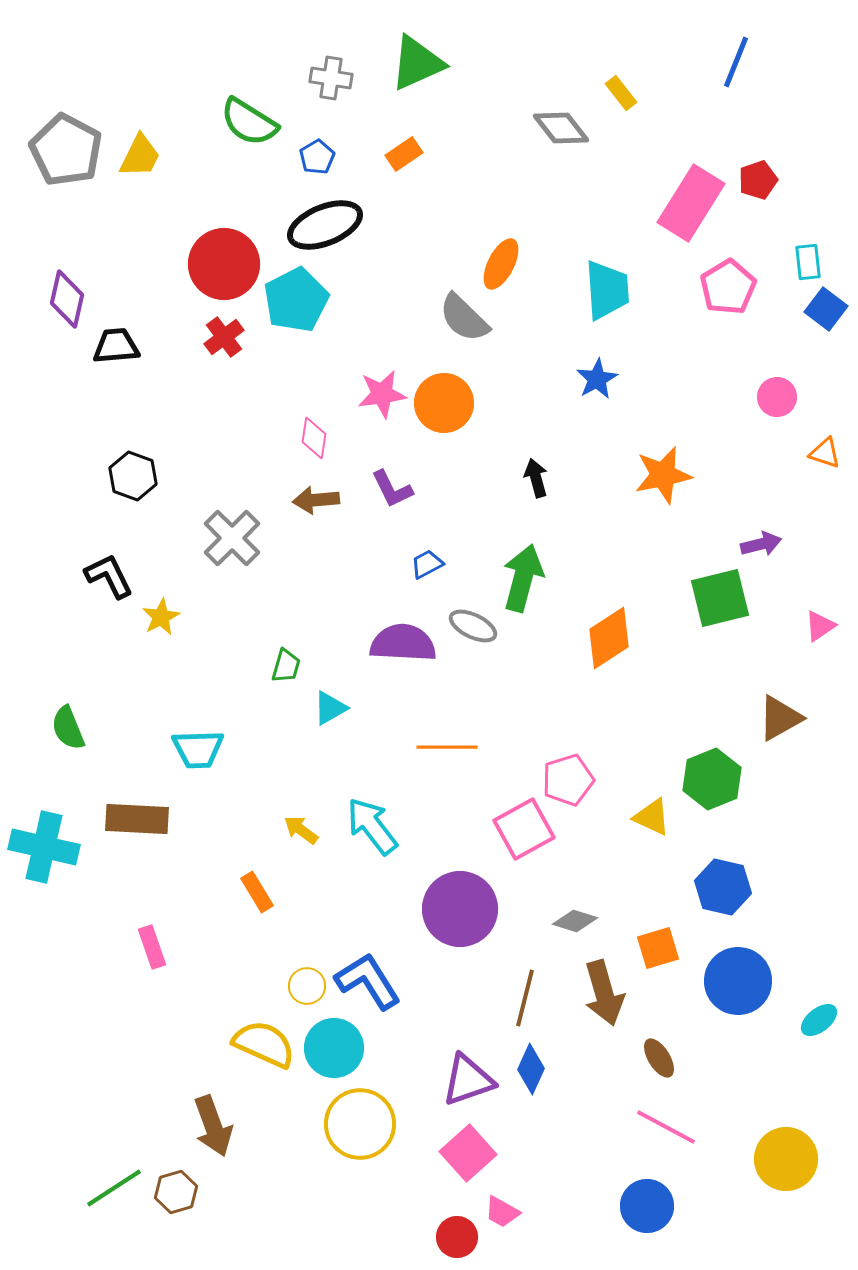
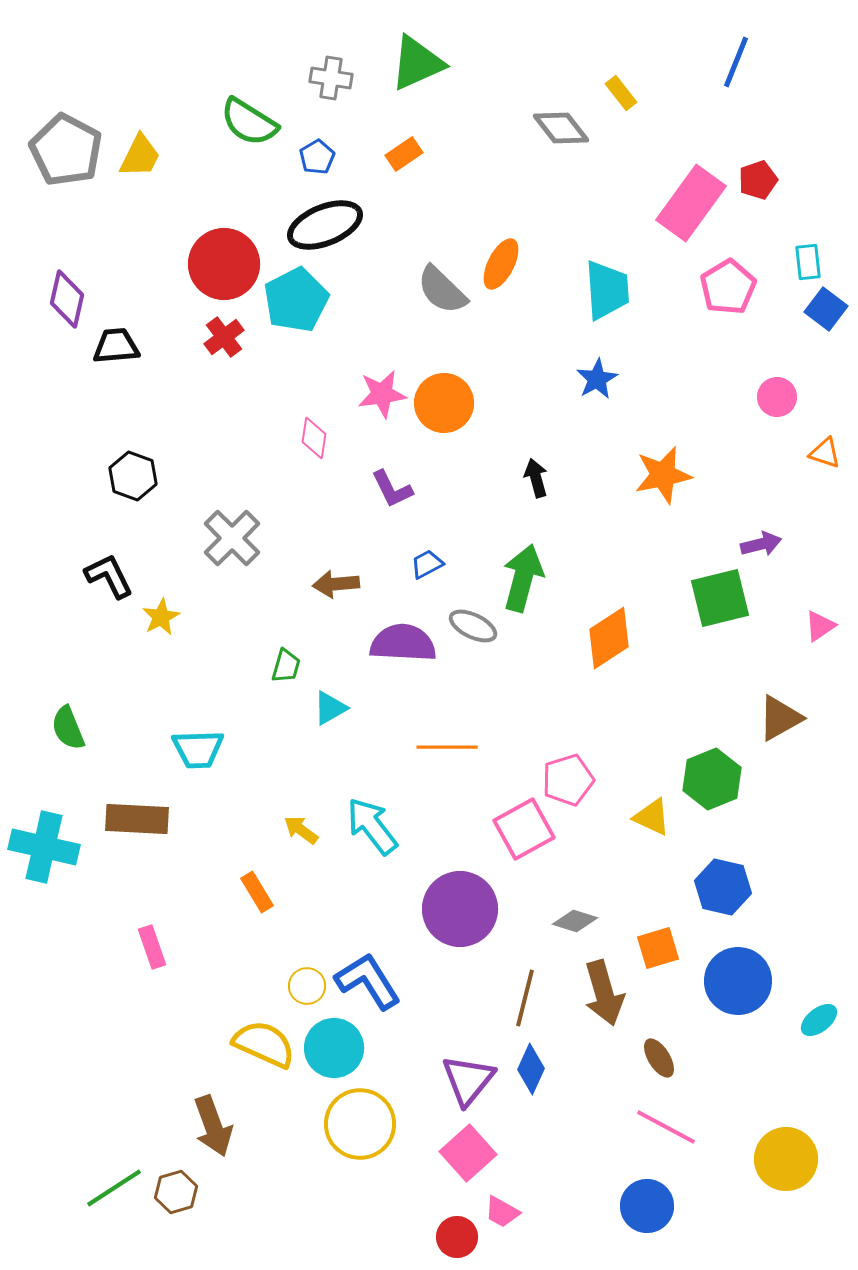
pink rectangle at (691, 203): rotated 4 degrees clockwise
gray semicircle at (464, 318): moved 22 px left, 28 px up
brown arrow at (316, 500): moved 20 px right, 84 px down
purple triangle at (468, 1080): rotated 32 degrees counterclockwise
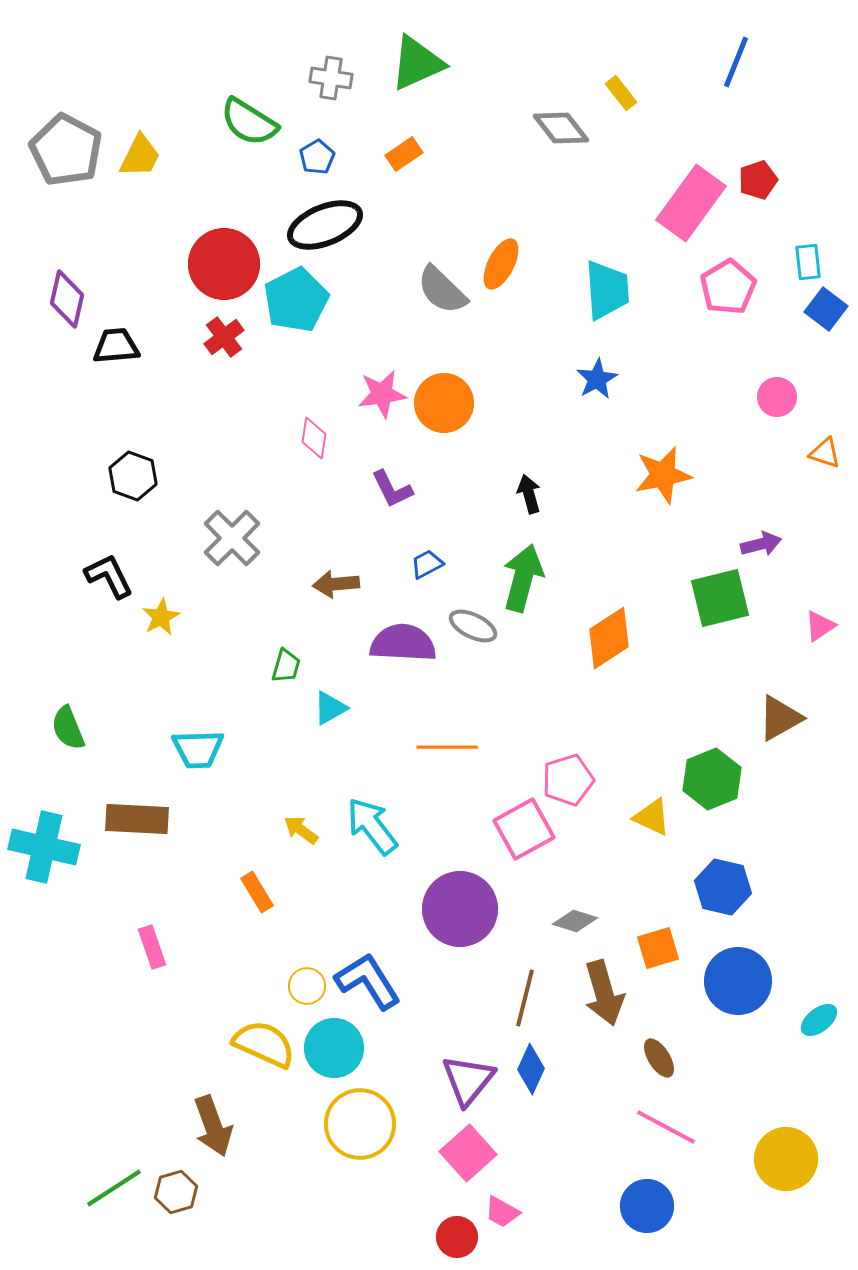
black arrow at (536, 478): moved 7 px left, 16 px down
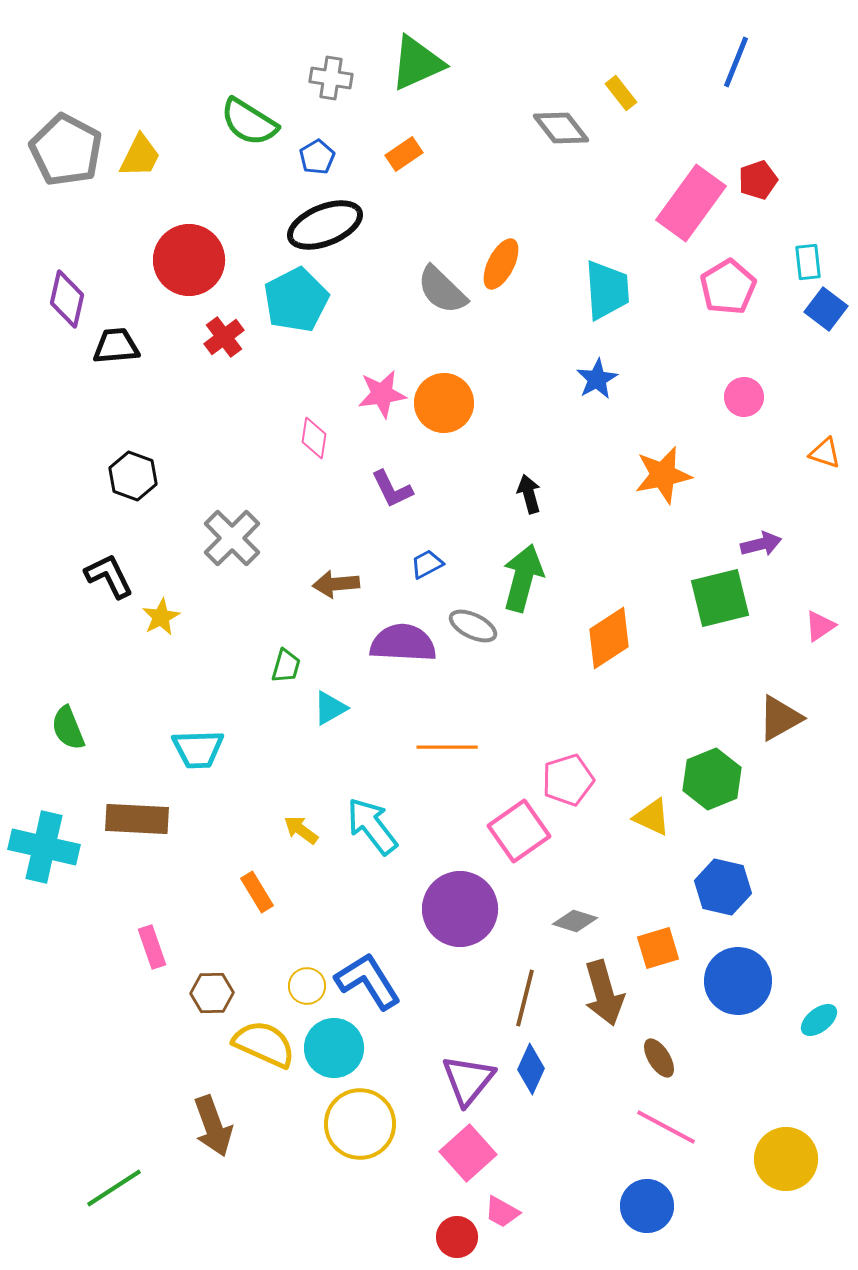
red circle at (224, 264): moved 35 px left, 4 px up
pink circle at (777, 397): moved 33 px left
pink square at (524, 829): moved 5 px left, 2 px down; rotated 6 degrees counterclockwise
brown hexagon at (176, 1192): moved 36 px right, 199 px up; rotated 15 degrees clockwise
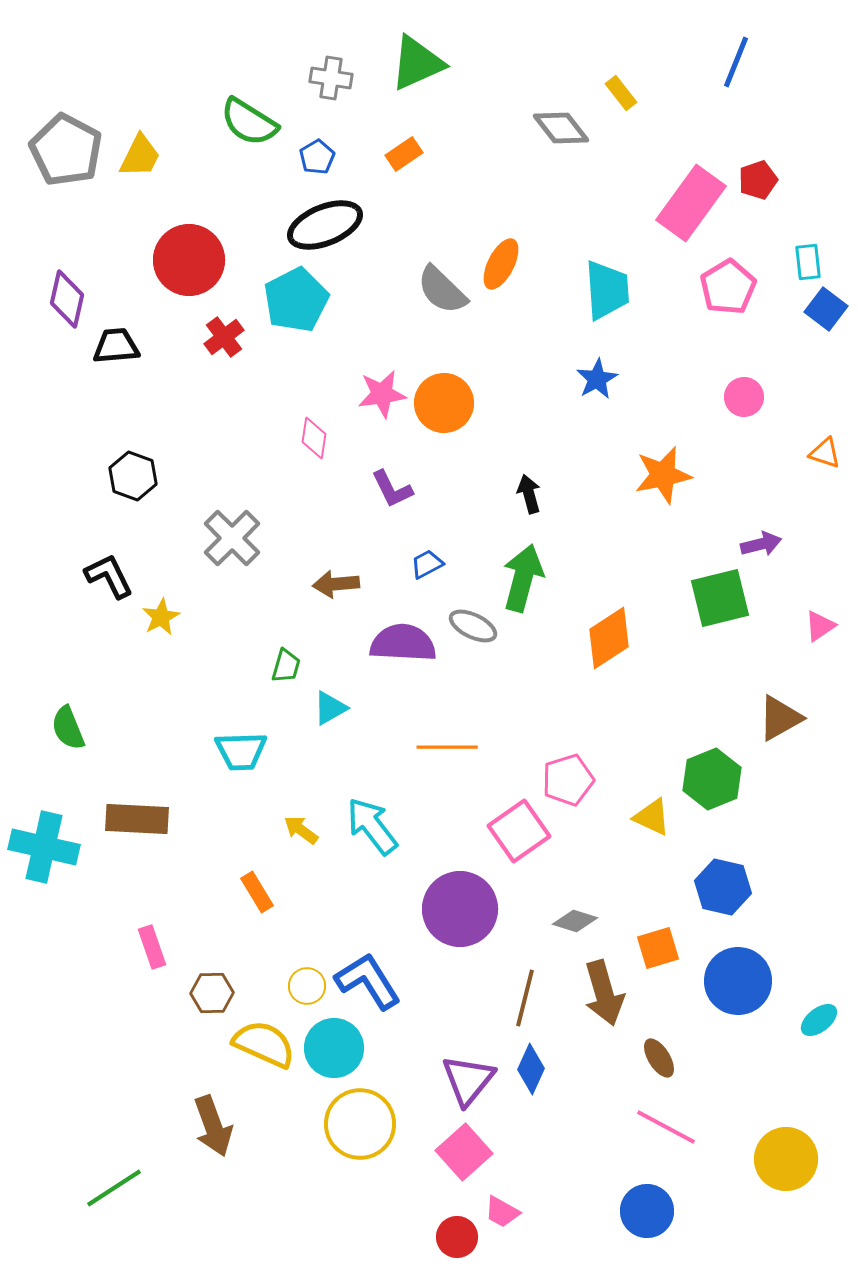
cyan trapezoid at (198, 749): moved 43 px right, 2 px down
pink square at (468, 1153): moved 4 px left, 1 px up
blue circle at (647, 1206): moved 5 px down
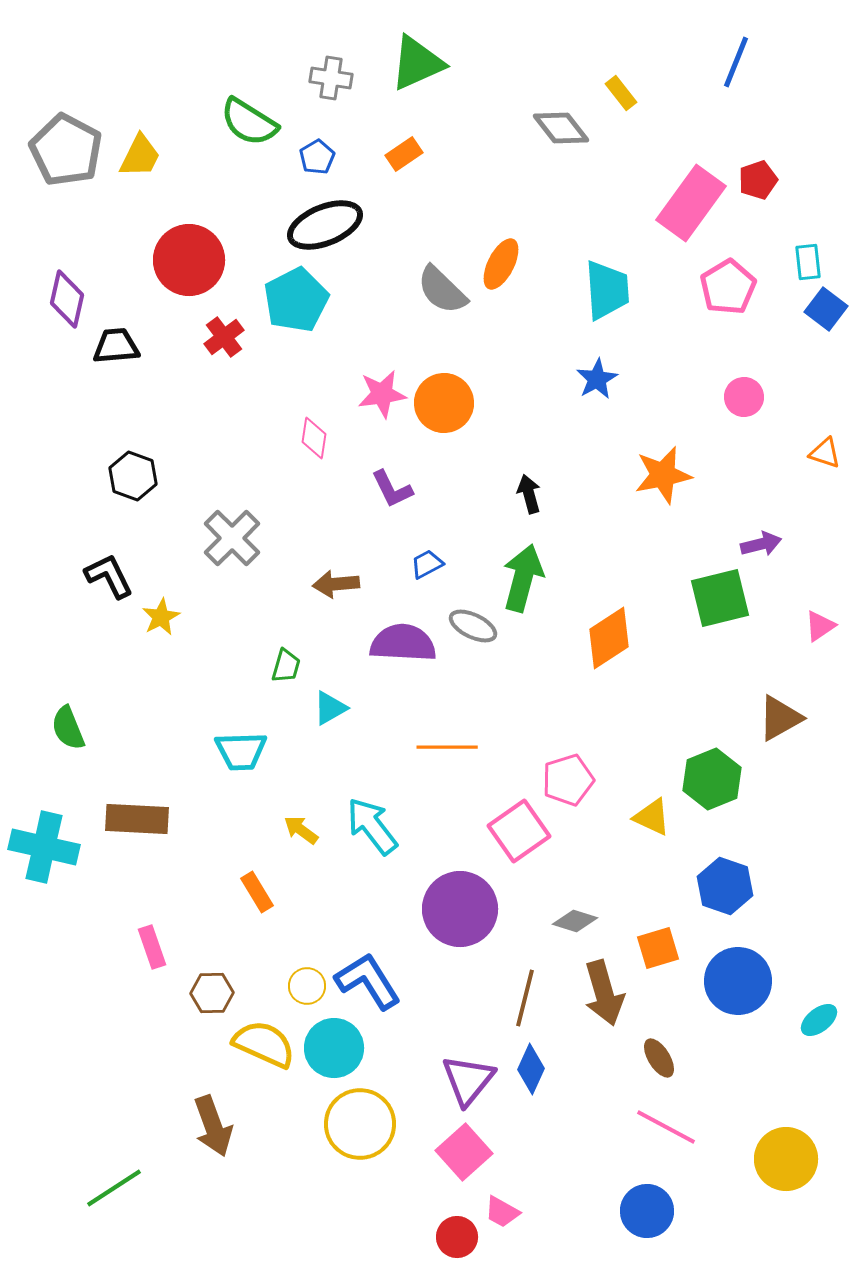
blue hexagon at (723, 887): moved 2 px right, 1 px up; rotated 6 degrees clockwise
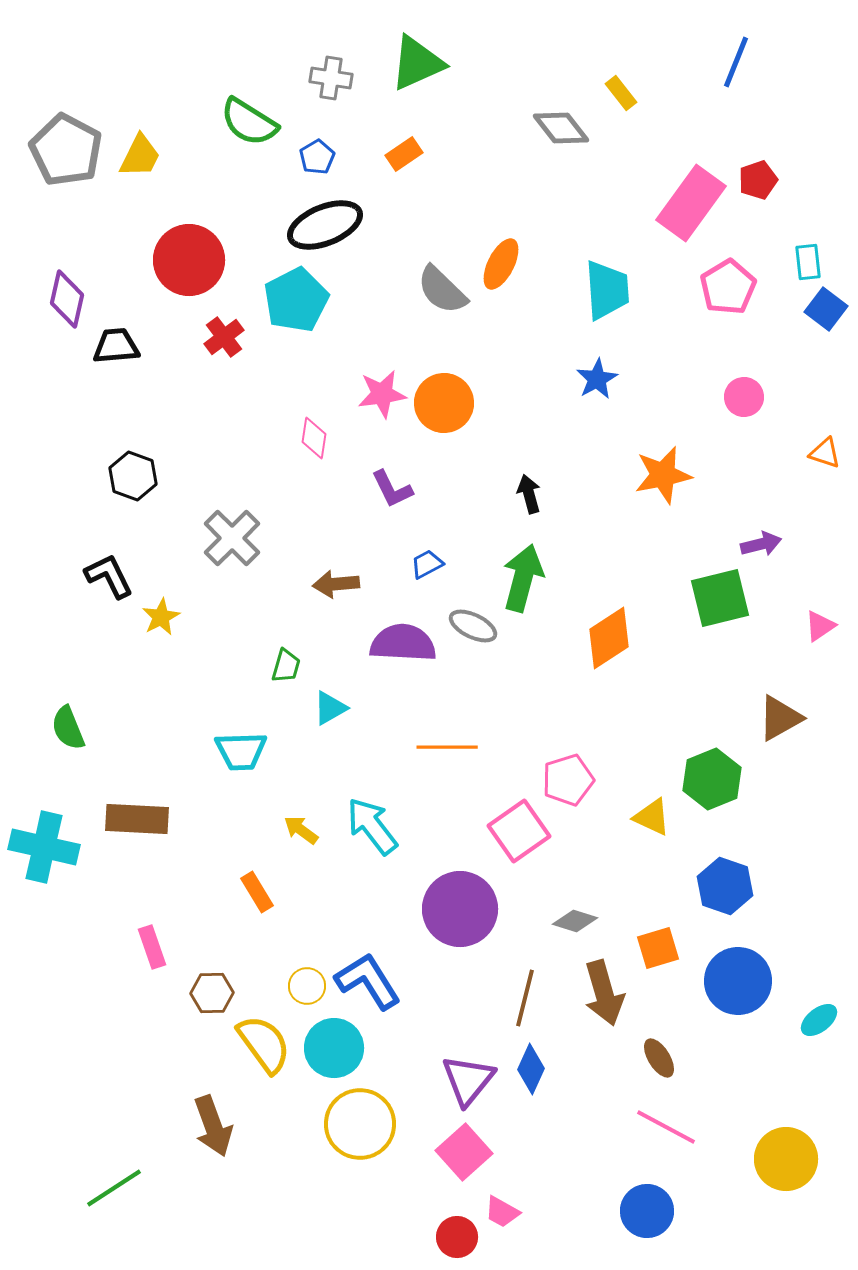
yellow semicircle at (264, 1044): rotated 30 degrees clockwise
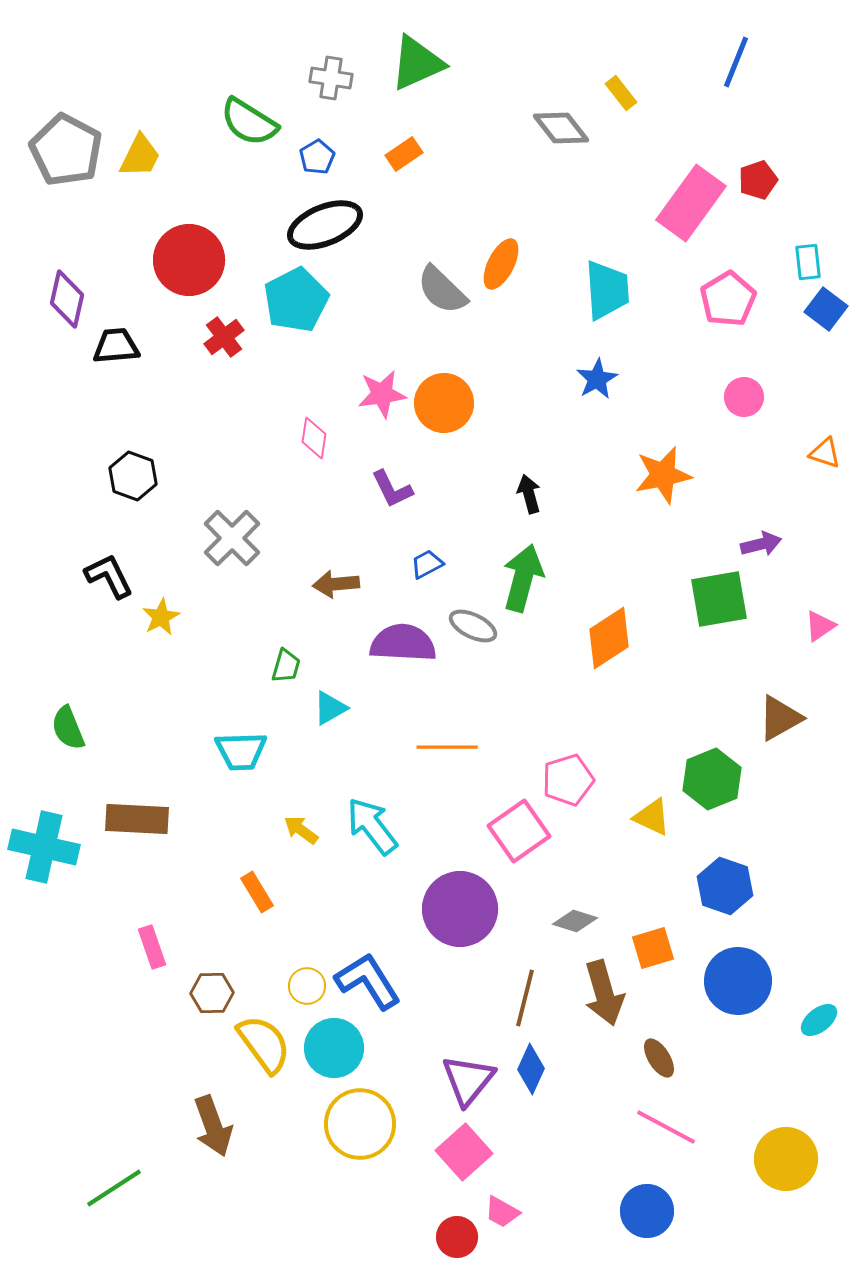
pink pentagon at (728, 287): moved 12 px down
green square at (720, 598): moved 1 px left, 1 px down; rotated 4 degrees clockwise
orange square at (658, 948): moved 5 px left
